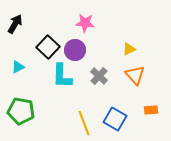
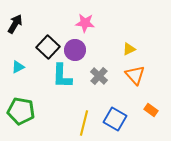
orange rectangle: rotated 40 degrees clockwise
yellow line: rotated 35 degrees clockwise
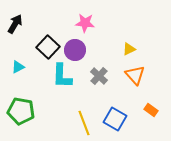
yellow line: rotated 35 degrees counterclockwise
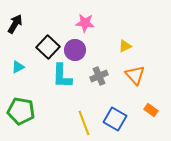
yellow triangle: moved 4 px left, 3 px up
gray cross: rotated 24 degrees clockwise
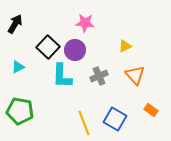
green pentagon: moved 1 px left
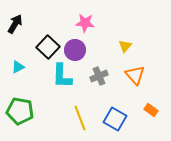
yellow triangle: rotated 24 degrees counterclockwise
yellow line: moved 4 px left, 5 px up
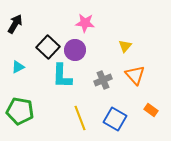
gray cross: moved 4 px right, 4 px down
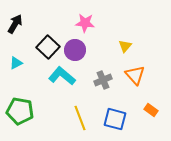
cyan triangle: moved 2 px left, 4 px up
cyan L-shape: rotated 128 degrees clockwise
blue square: rotated 15 degrees counterclockwise
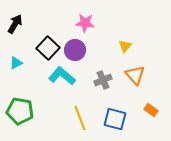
black square: moved 1 px down
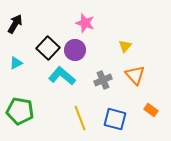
pink star: rotated 12 degrees clockwise
